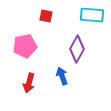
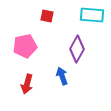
red square: moved 1 px right
red arrow: moved 2 px left, 1 px down
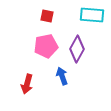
pink pentagon: moved 21 px right
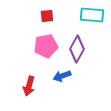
red square: rotated 16 degrees counterclockwise
blue arrow: rotated 90 degrees counterclockwise
red arrow: moved 2 px right, 2 px down
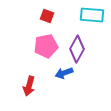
red square: rotated 24 degrees clockwise
blue arrow: moved 2 px right, 3 px up
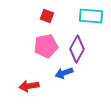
cyan rectangle: moved 1 px left, 1 px down
red arrow: rotated 66 degrees clockwise
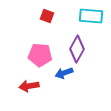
pink pentagon: moved 6 px left, 9 px down; rotated 15 degrees clockwise
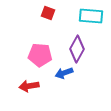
red square: moved 1 px right, 3 px up
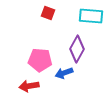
pink pentagon: moved 5 px down
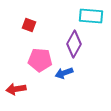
red square: moved 19 px left, 12 px down
purple diamond: moved 3 px left, 5 px up
red arrow: moved 13 px left, 3 px down
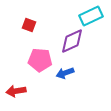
cyan rectangle: rotated 30 degrees counterclockwise
purple diamond: moved 2 px left, 3 px up; rotated 36 degrees clockwise
blue arrow: moved 1 px right
red arrow: moved 2 px down
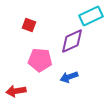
blue arrow: moved 4 px right, 4 px down
